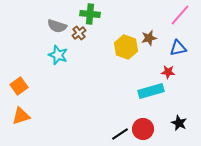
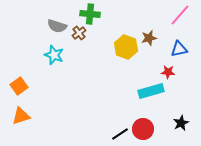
blue triangle: moved 1 px right, 1 px down
cyan star: moved 4 px left
black star: moved 2 px right; rotated 21 degrees clockwise
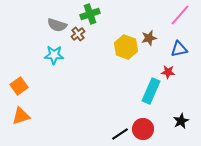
green cross: rotated 24 degrees counterclockwise
gray semicircle: moved 1 px up
brown cross: moved 1 px left, 1 px down
cyan star: rotated 18 degrees counterclockwise
cyan rectangle: rotated 50 degrees counterclockwise
black star: moved 2 px up
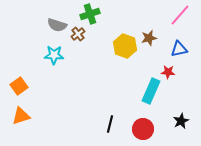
yellow hexagon: moved 1 px left, 1 px up
black line: moved 10 px left, 10 px up; rotated 42 degrees counterclockwise
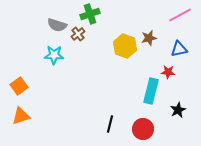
pink line: rotated 20 degrees clockwise
cyan rectangle: rotated 10 degrees counterclockwise
black star: moved 3 px left, 11 px up
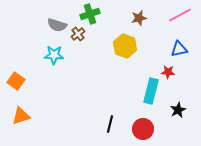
brown star: moved 10 px left, 20 px up
orange square: moved 3 px left, 5 px up; rotated 18 degrees counterclockwise
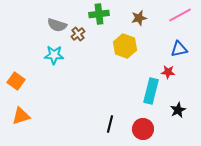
green cross: moved 9 px right; rotated 12 degrees clockwise
